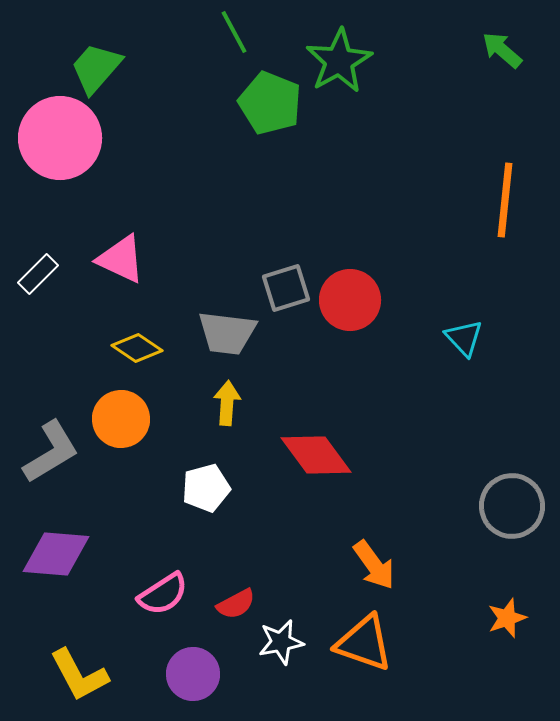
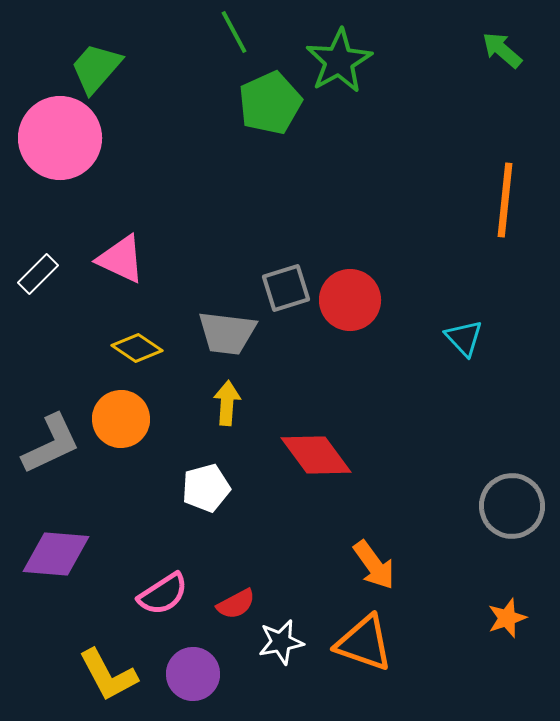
green pentagon: rotated 26 degrees clockwise
gray L-shape: moved 8 px up; rotated 6 degrees clockwise
yellow L-shape: moved 29 px right
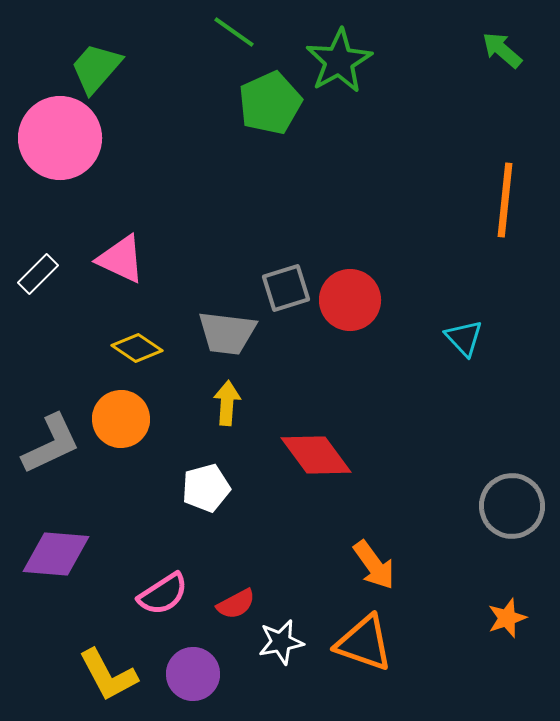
green line: rotated 27 degrees counterclockwise
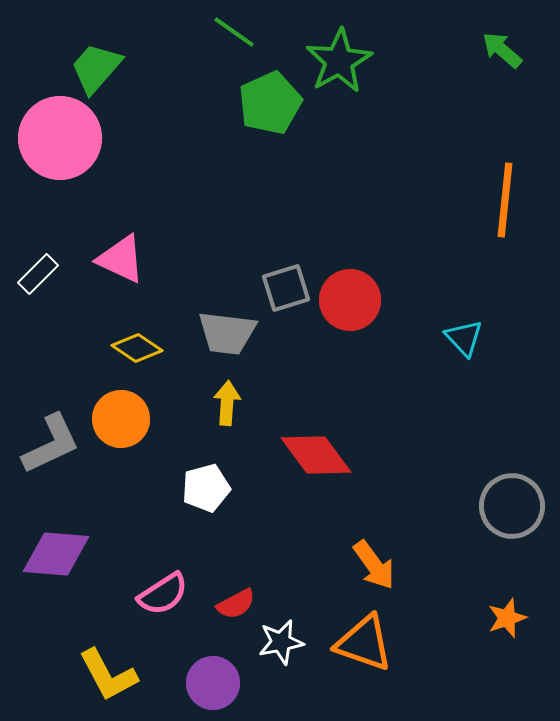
purple circle: moved 20 px right, 9 px down
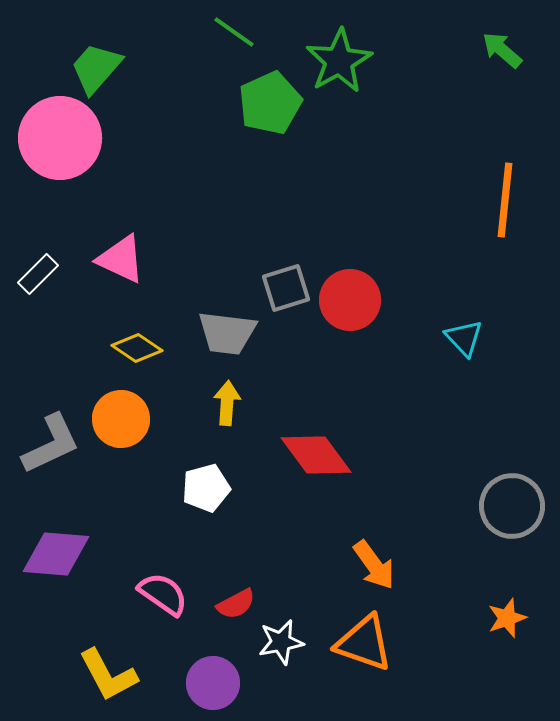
pink semicircle: rotated 112 degrees counterclockwise
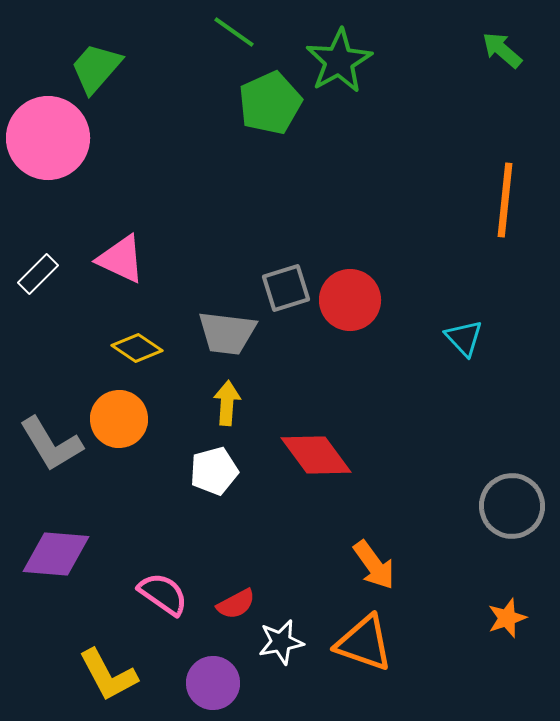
pink circle: moved 12 px left
orange circle: moved 2 px left
gray L-shape: rotated 84 degrees clockwise
white pentagon: moved 8 px right, 17 px up
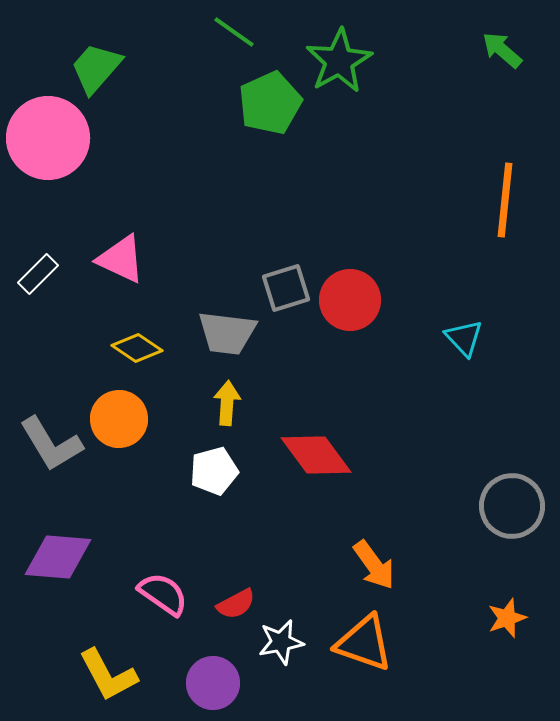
purple diamond: moved 2 px right, 3 px down
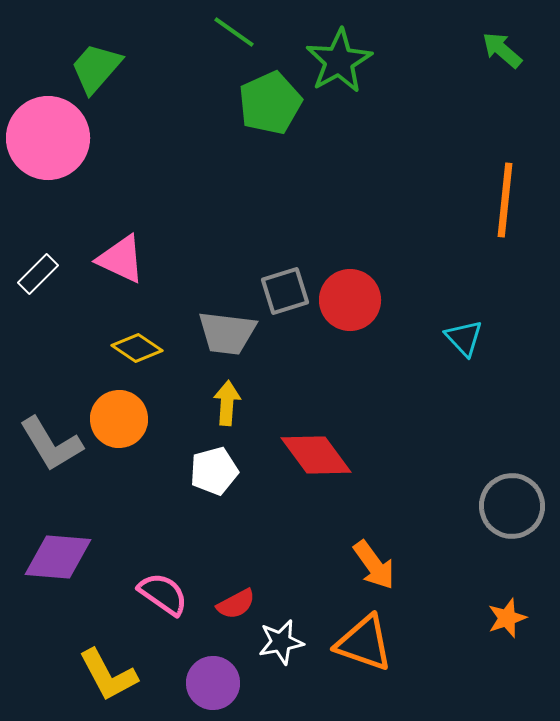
gray square: moved 1 px left, 3 px down
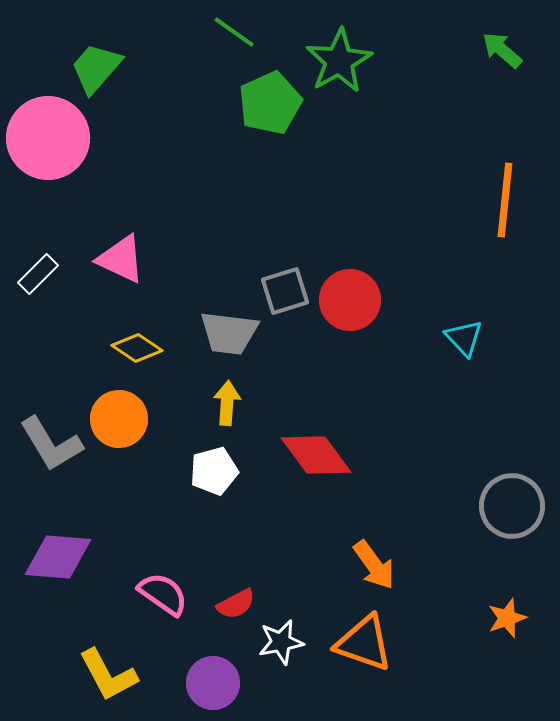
gray trapezoid: moved 2 px right
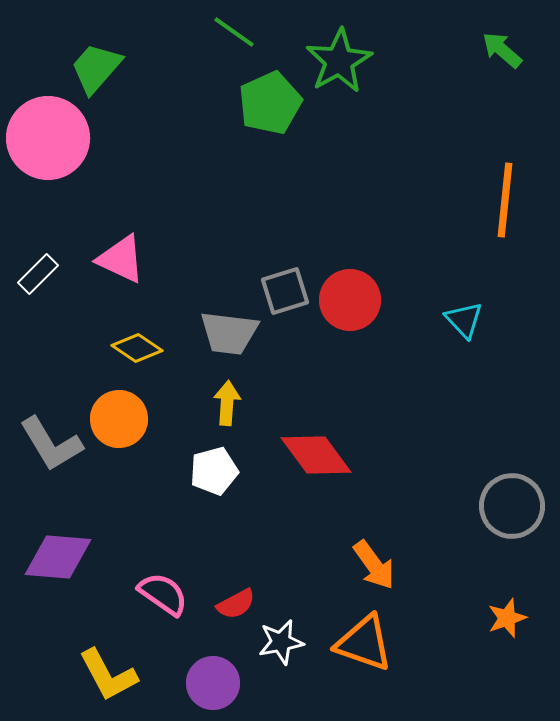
cyan triangle: moved 18 px up
